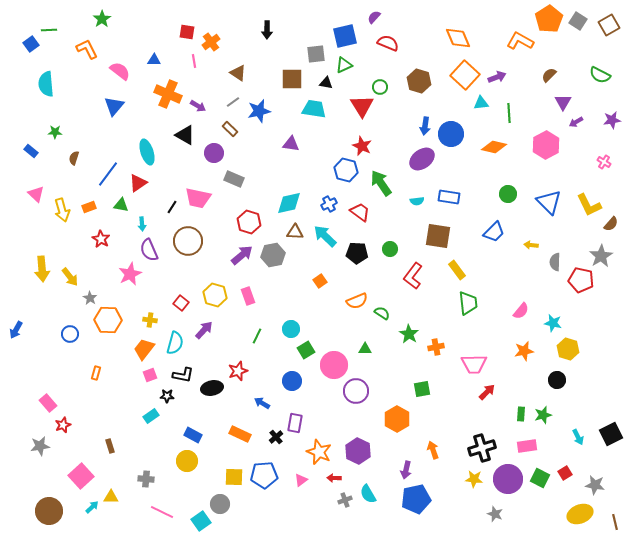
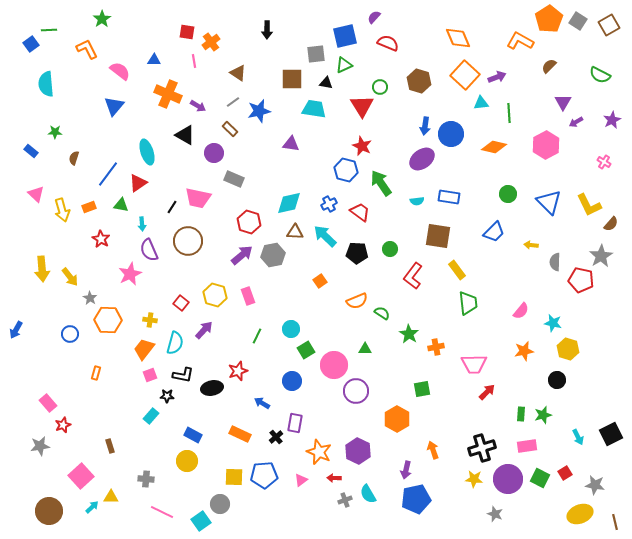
brown semicircle at (549, 75): moved 9 px up
purple star at (612, 120): rotated 18 degrees counterclockwise
cyan rectangle at (151, 416): rotated 14 degrees counterclockwise
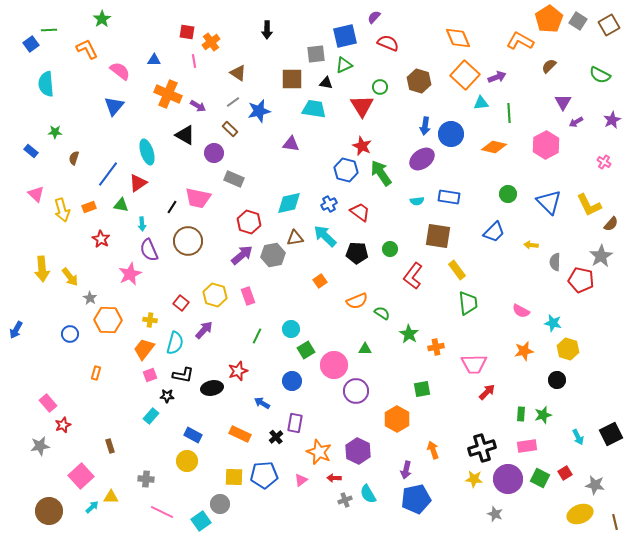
green arrow at (381, 183): moved 10 px up
brown triangle at (295, 232): moved 6 px down; rotated 12 degrees counterclockwise
pink semicircle at (521, 311): rotated 78 degrees clockwise
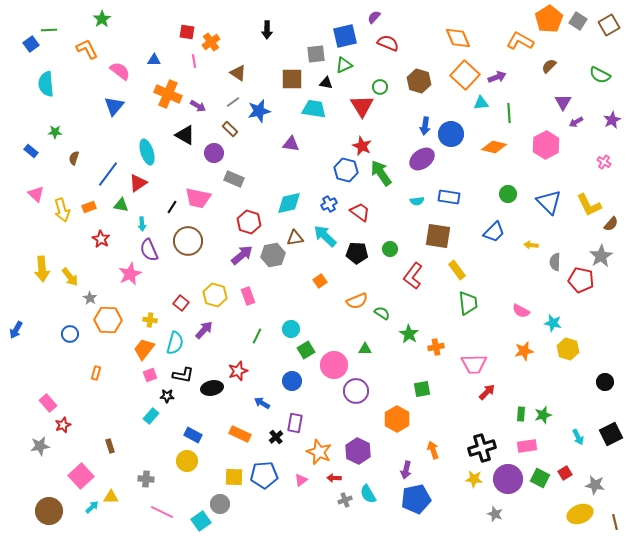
black circle at (557, 380): moved 48 px right, 2 px down
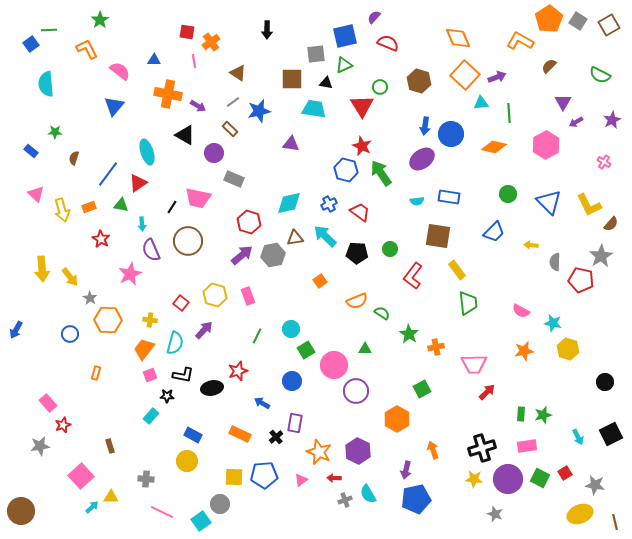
green star at (102, 19): moved 2 px left, 1 px down
orange cross at (168, 94): rotated 12 degrees counterclockwise
purple semicircle at (149, 250): moved 2 px right
green square at (422, 389): rotated 18 degrees counterclockwise
brown circle at (49, 511): moved 28 px left
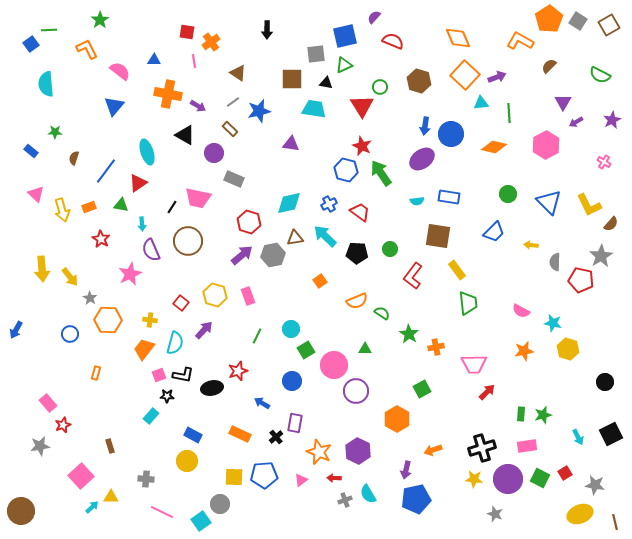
red semicircle at (388, 43): moved 5 px right, 2 px up
blue line at (108, 174): moved 2 px left, 3 px up
pink square at (150, 375): moved 9 px right
orange arrow at (433, 450): rotated 90 degrees counterclockwise
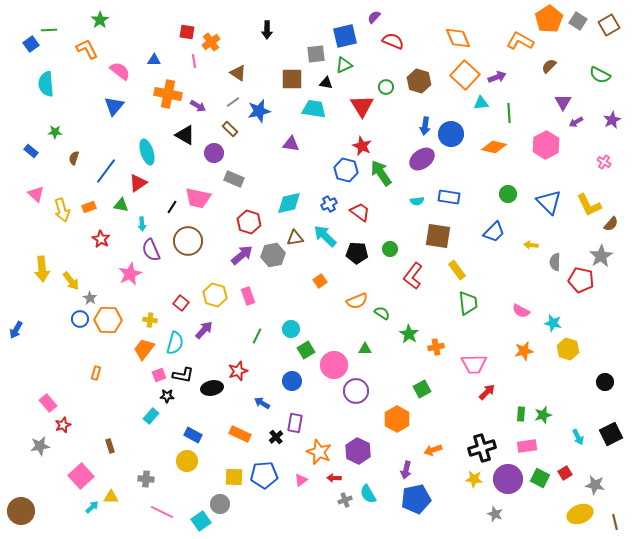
green circle at (380, 87): moved 6 px right
yellow arrow at (70, 277): moved 1 px right, 4 px down
blue circle at (70, 334): moved 10 px right, 15 px up
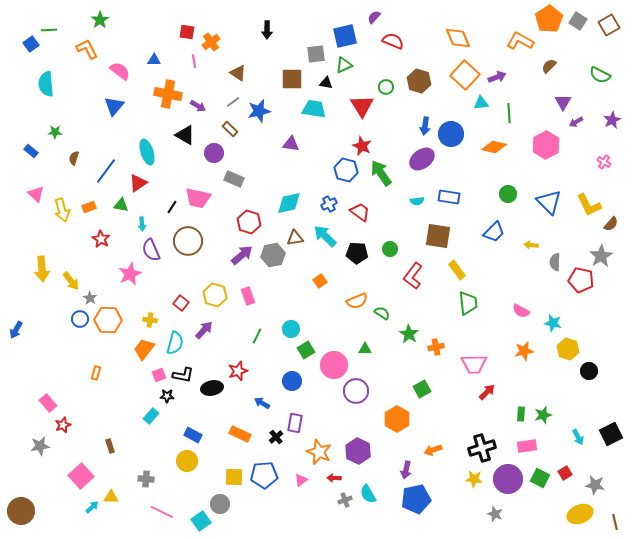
black circle at (605, 382): moved 16 px left, 11 px up
